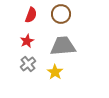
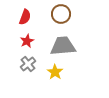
red semicircle: moved 6 px left, 2 px down
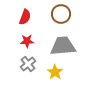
red star: rotated 24 degrees clockwise
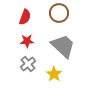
brown circle: moved 2 px left, 1 px up
gray trapezoid: rotated 48 degrees clockwise
yellow star: moved 1 px left, 2 px down
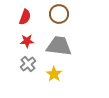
brown circle: moved 1 px down
gray trapezoid: moved 4 px left; rotated 36 degrees counterclockwise
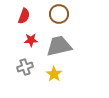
red semicircle: moved 1 px left, 1 px up
red star: moved 4 px right, 1 px up
gray trapezoid: rotated 20 degrees counterclockwise
gray cross: moved 3 px left, 3 px down; rotated 21 degrees clockwise
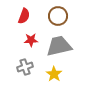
brown circle: moved 1 px left, 2 px down
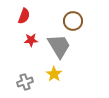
brown circle: moved 15 px right, 5 px down
gray trapezoid: rotated 72 degrees clockwise
gray cross: moved 15 px down
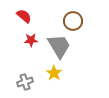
red semicircle: rotated 70 degrees counterclockwise
yellow star: moved 1 px up
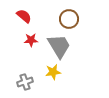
brown circle: moved 4 px left, 2 px up
yellow star: moved 1 px left, 1 px up; rotated 28 degrees clockwise
